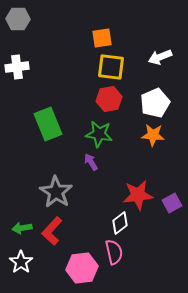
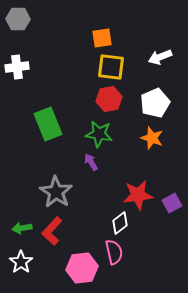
orange star: moved 1 px left, 3 px down; rotated 15 degrees clockwise
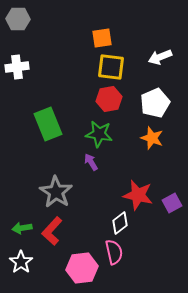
red star: rotated 20 degrees clockwise
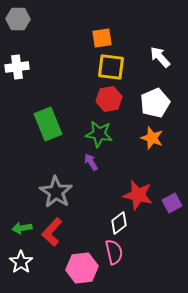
white arrow: rotated 70 degrees clockwise
white diamond: moved 1 px left
red L-shape: moved 1 px down
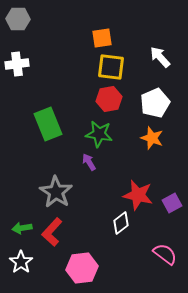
white cross: moved 3 px up
purple arrow: moved 2 px left
white diamond: moved 2 px right
pink semicircle: moved 51 px right, 2 px down; rotated 40 degrees counterclockwise
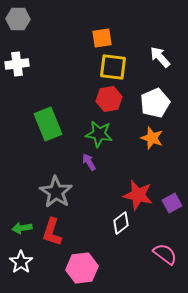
yellow square: moved 2 px right
red L-shape: rotated 24 degrees counterclockwise
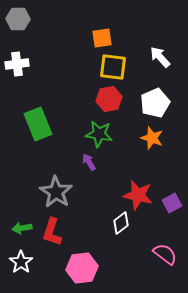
green rectangle: moved 10 px left
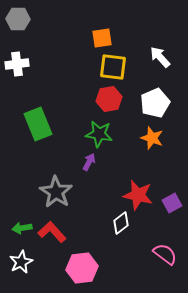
purple arrow: rotated 60 degrees clockwise
red L-shape: rotated 120 degrees clockwise
white star: rotated 10 degrees clockwise
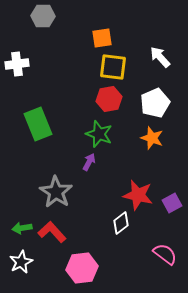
gray hexagon: moved 25 px right, 3 px up
green star: rotated 12 degrees clockwise
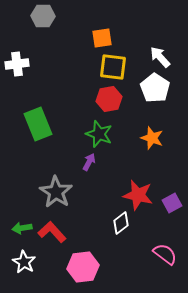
white pentagon: moved 15 px up; rotated 16 degrees counterclockwise
white star: moved 3 px right; rotated 15 degrees counterclockwise
pink hexagon: moved 1 px right, 1 px up
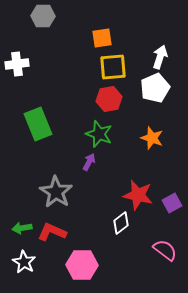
white arrow: rotated 60 degrees clockwise
yellow square: rotated 12 degrees counterclockwise
white pentagon: rotated 16 degrees clockwise
red L-shape: rotated 24 degrees counterclockwise
pink semicircle: moved 4 px up
pink hexagon: moved 1 px left, 2 px up; rotated 8 degrees clockwise
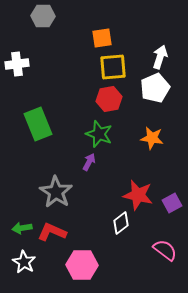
orange star: rotated 10 degrees counterclockwise
